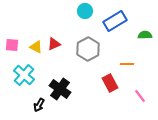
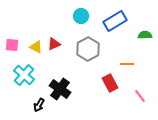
cyan circle: moved 4 px left, 5 px down
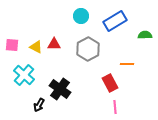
red triangle: rotated 24 degrees clockwise
pink line: moved 25 px left, 11 px down; rotated 32 degrees clockwise
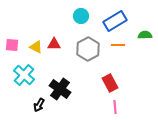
orange line: moved 9 px left, 19 px up
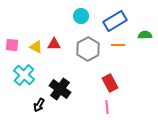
pink line: moved 8 px left
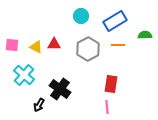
red rectangle: moved 1 px right, 1 px down; rotated 36 degrees clockwise
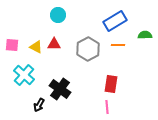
cyan circle: moved 23 px left, 1 px up
